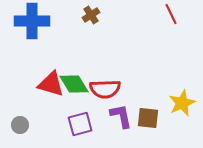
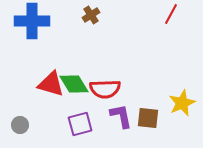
red line: rotated 55 degrees clockwise
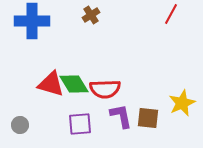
purple square: rotated 10 degrees clockwise
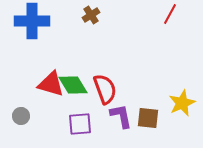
red line: moved 1 px left
green diamond: moved 1 px left, 1 px down
red semicircle: rotated 108 degrees counterclockwise
gray circle: moved 1 px right, 9 px up
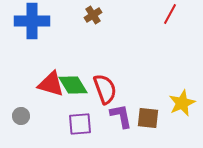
brown cross: moved 2 px right
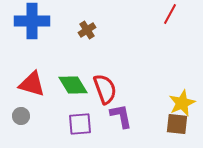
brown cross: moved 6 px left, 15 px down
red triangle: moved 19 px left
brown square: moved 29 px right, 6 px down
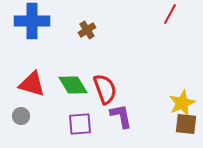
brown square: moved 9 px right
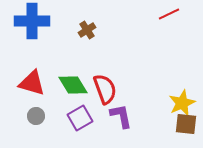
red line: moved 1 px left; rotated 35 degrees clockwise
red triangle: moved 1 px up
gray circle: moved 15 px right
purple square: moved 6 px up; rotated 25 degrees counterclockwise
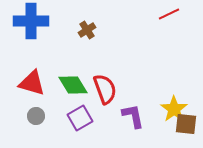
blue cross: moved 1 px left
yellow star: moved 8 px left, 6 px down; rotated 12 degrees counterclockwise
purple L-shape: moved 12 px right
